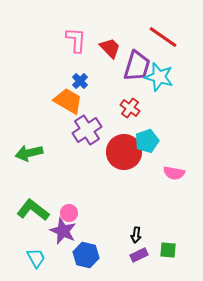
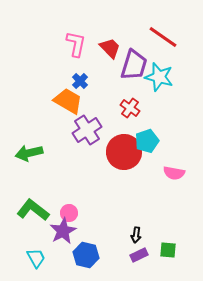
pink L-shape: moved 4 px down; rotated 8 degrees clockwise
purple trapezoid: moved 3 px left, 1 px up
purple star: rotated 20 degrees clockwise
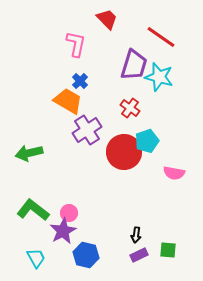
red line: moved 2 px left
red trapezoid: moved 3 px left, 29 px up
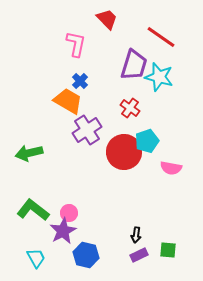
pink semicircle: moved 3 px left, 5 px up
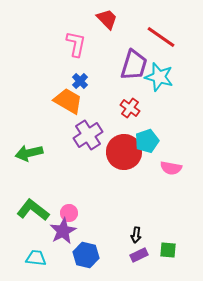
purple cross: moved 1 px right, 5 px down
cyan trapezoid: rotated 55 degrees counterclockwise
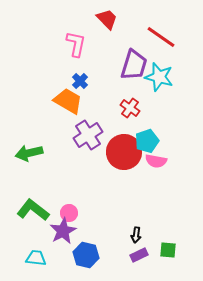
pink semicircle: moved 15 px left, 7 px up
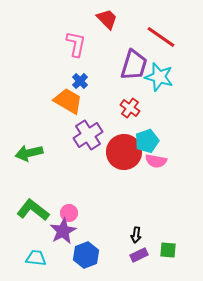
blue hexagon: rotated 25 degrees clockwise
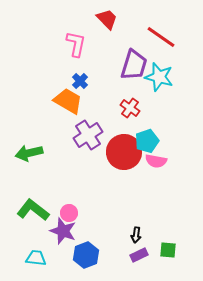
purple star: rotated 24 degrees counterclockwise
